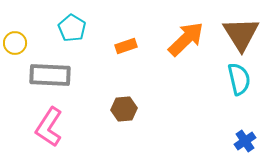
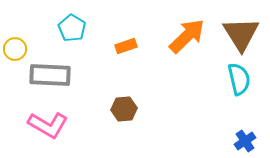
orange arrow: moved 1 px right, 3 px up
yellow circle: moved 6 px down
pink L-shape: moved 1 px left, 2 px up; rotated 93 degrees counterclockwise
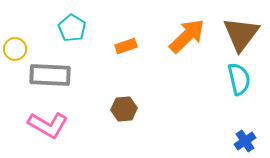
brown triangle: rotated 9 degrees clockwise
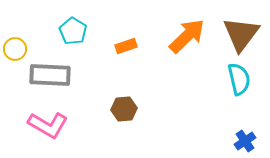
cyan pentagon: moved 1 px right, 3 px down
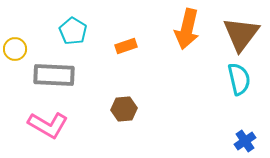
orange arrow: moved 7 px up; rotated 147 degrees clockwise
gray rectangle: moved 4 px right
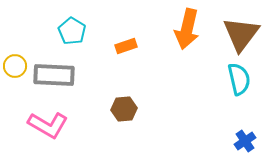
cyan pentagon: moved 1 px left
yellow circle: moved 17 px down
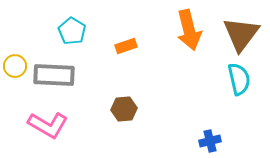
orange arrow: moved 2 px right, 1 px down; rotated 27 degrees counterclockwise
blue cross: moved 35 px left; rotated 20 degrees clockwise
